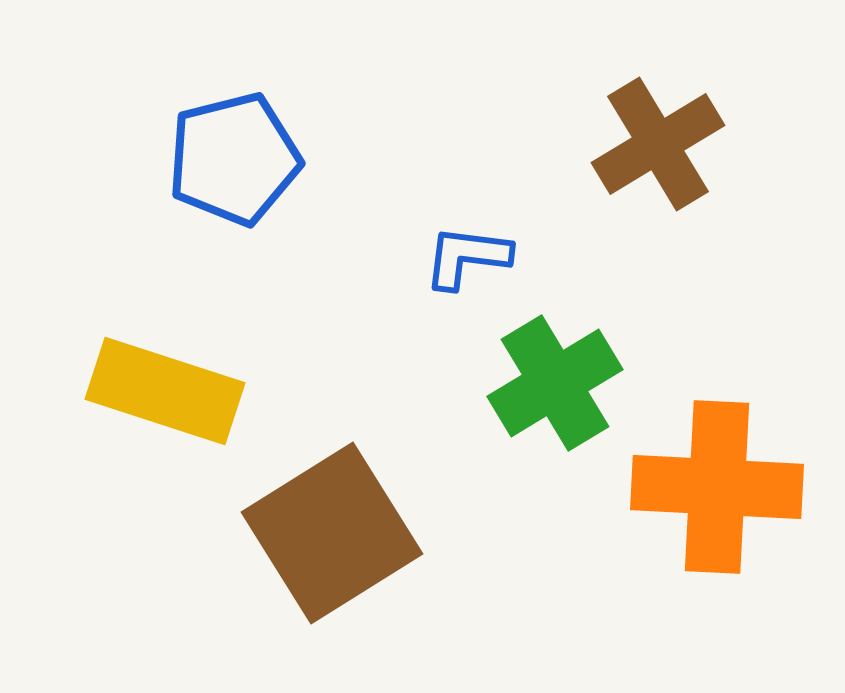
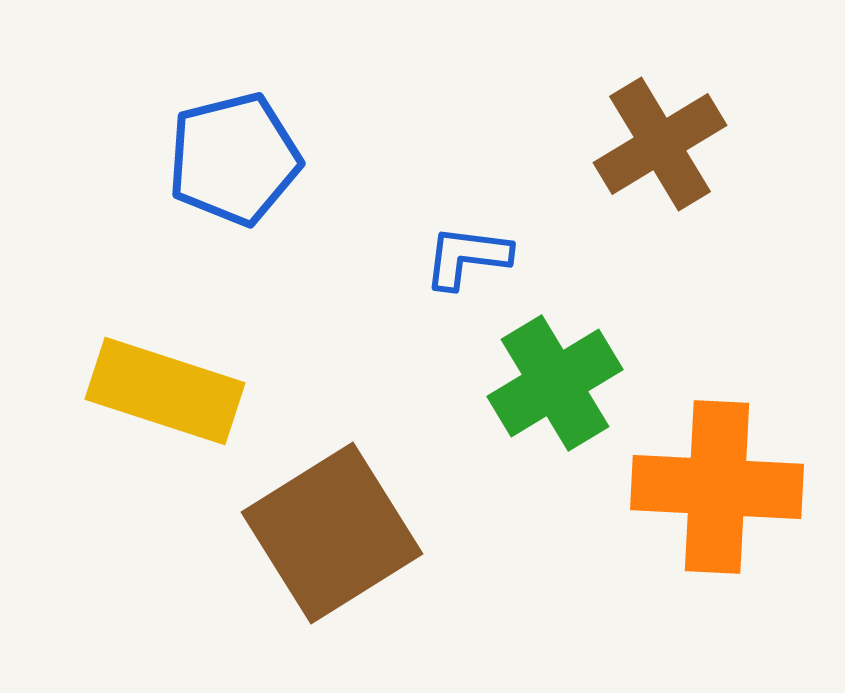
brown cross: moved 2 px right
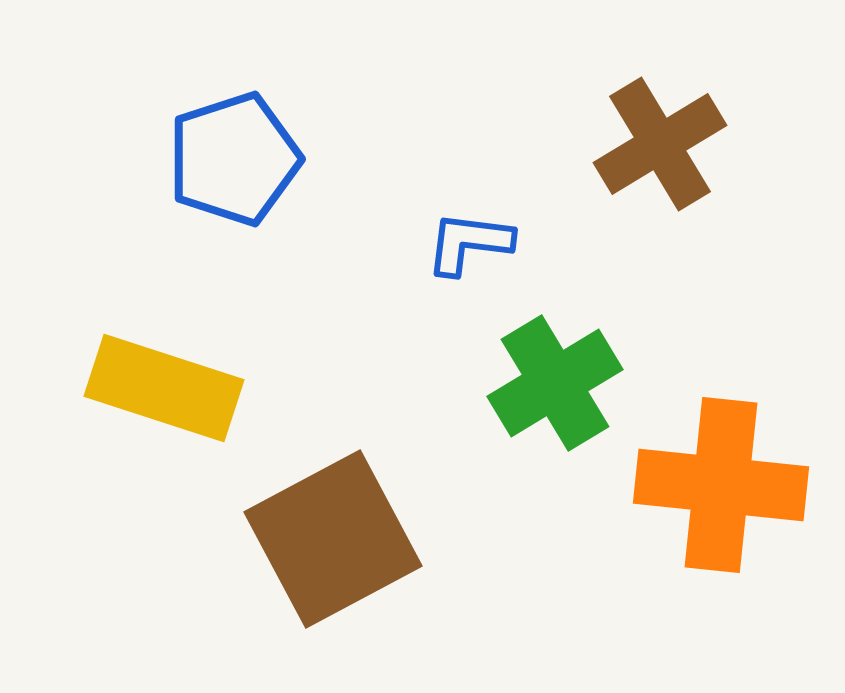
blue pentagon: rotated 4 degrees counterclockwise
blue L-shape: moved 2 px right, 14 px up
yellow rectangle: moved 1 px left, 3 px up
orange cross: moved 4 px right, 2 px up; rotated 3 degrees clockwise
brown square: moved 1 px right, 6 px down; rotated 4 degrees clockwise
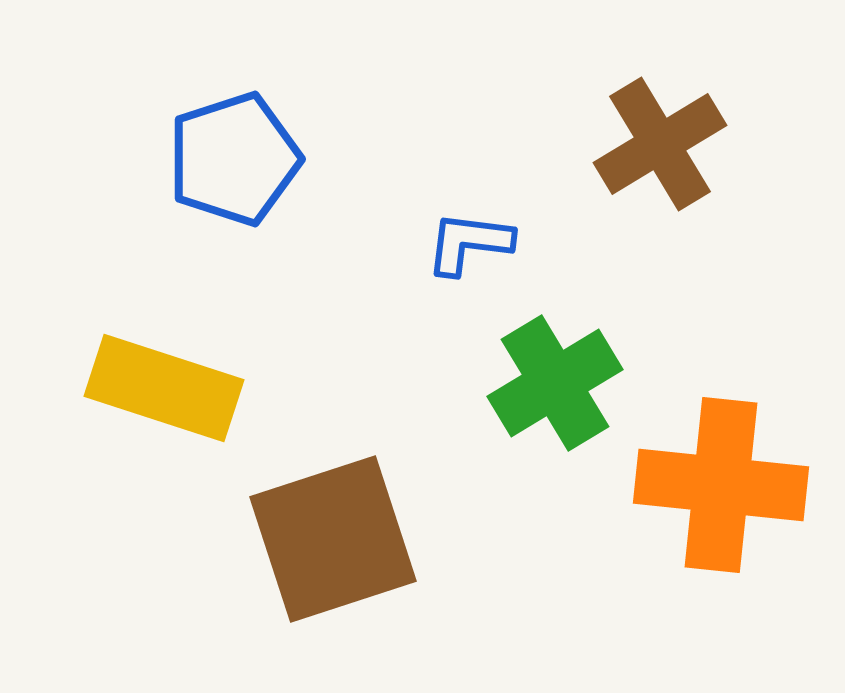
brown square: rotated 10 degrees clockwise
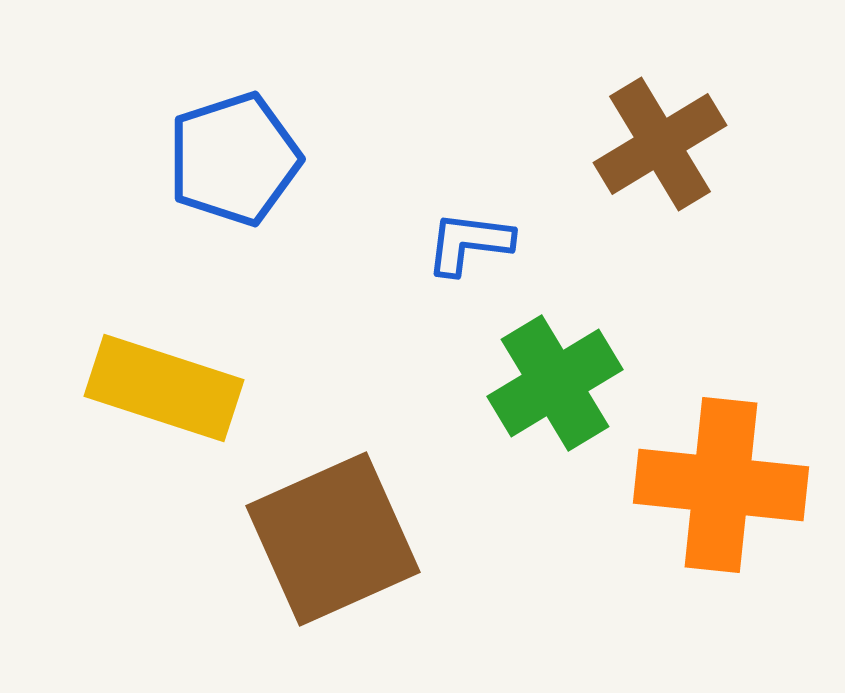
brown square: rotated 6 degrees counterclockwise
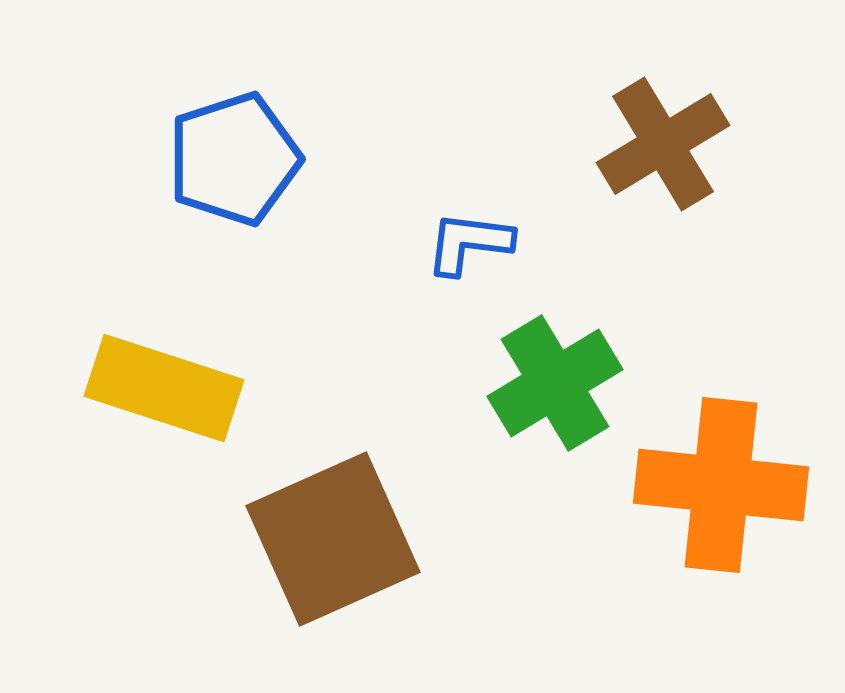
brown cross: moved 3 px right
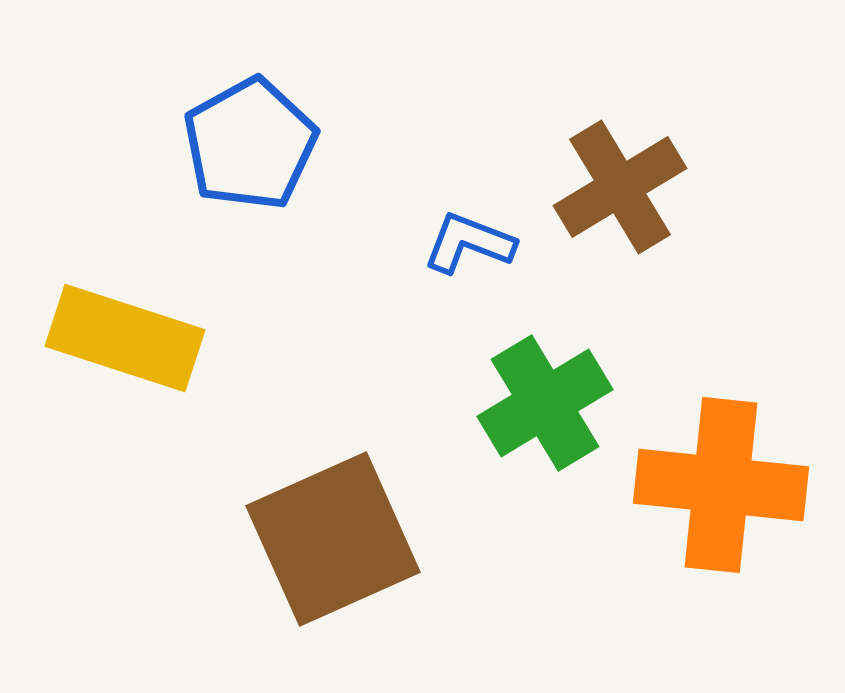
brown cross: moved 43 px left, 43 px down
blue pentagon: moved 16 px right, 15 px up; rotated 11 degrees counterclockwise
blue L-shape: rotated 14 degrees clockwise
green cross: moved 10 px left, 20 px down
yellow rectangle: moved 39 px left, 50 px up
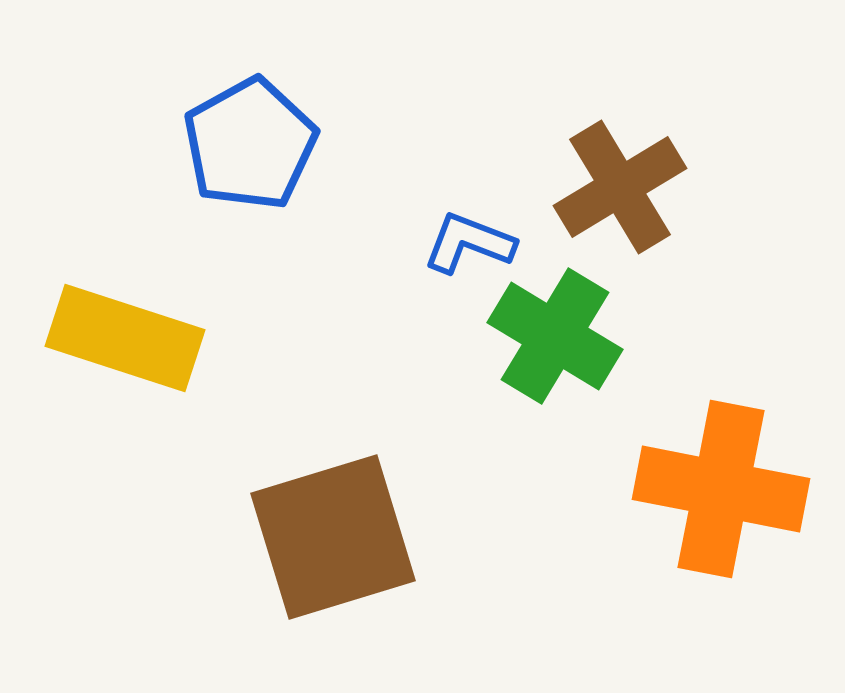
green cross: moved 10 px right, 67 px up; rotated 28 degrees counterclockwise
orange cross: moved 4 px down; rotated 5 degrees clockwise
brown square: moved 2 px up; rotated 7 degrees clockwise
